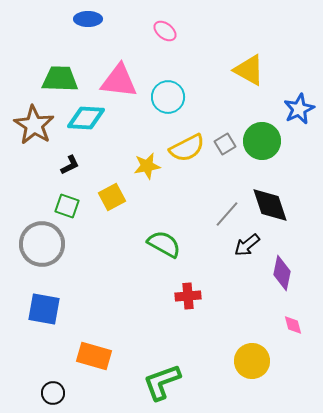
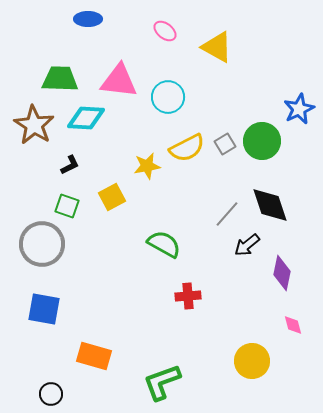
yellow triangle: moved 32 px left, 23 px up
black circle: moved 2 px left, 1 px down
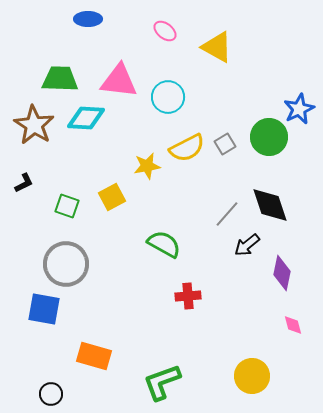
green circle: moved 7 px right, 4 px up
black L-shape: moved 46 px left, 18 px down
gray circle: moved 24 px right, 20 px down
yellow circle: moved 15 px down
